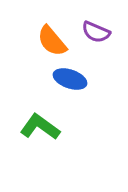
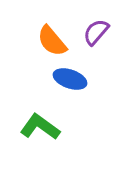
purple semicircle: rotated 108 degrees clockwise
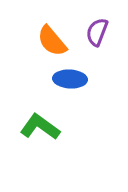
purple semicircle: moved 1 px right; rotated 20 degrees counterclockwise
blue ellipse: rotated 16 degrees counterclockwise
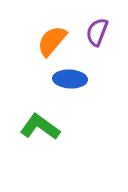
orange semicircle: rotated 80 degrees clockwise
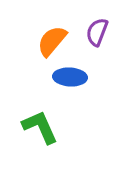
blue ellipse: moved 2 px up
green L-shape: rotated 30 degrees clockwise
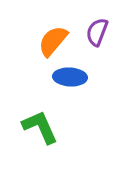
orange semicircle: moved 1 px right
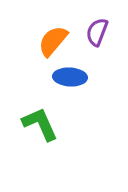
green L-shape: moved 3 px up
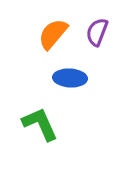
orange semicircle: moved 7 px up
blue ellipse: moved 1 px down
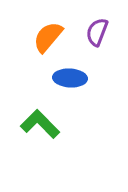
orange semicircle: moved 5 px left, 3 px down
green L-shape: rotated 21 degrees counterclockwise
